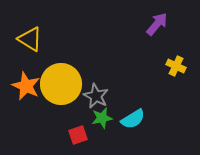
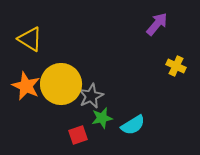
gray star: moved 5 px left; rotated 20 degrees clockwise
cyan semicircle: moved 6 px down
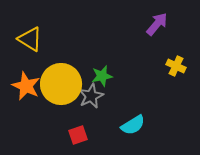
green star: moved 42 px up
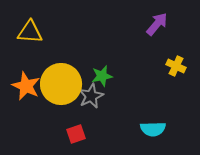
yellow triangle: moved 7 px up; rotated 28 degrees counterclockwise
cyan semicircle: moved 20 px right, 4 px down; rotated 30 degrees clockwise
red square: moved 2 px left, 1 px up
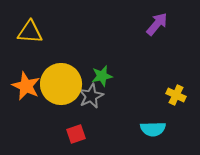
yellow cross: moved 29 px down
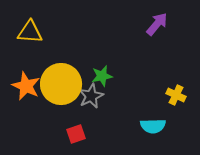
cyan semicircle: moved 3 px up
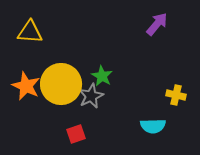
green star: rotated 30 degrees counterclockwise
yellow cross: rotated 12 degrees counterclockwise
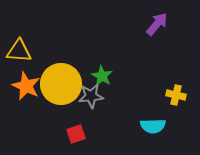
yellow triangle: moved 11 px left, 19 px down
gray star: rotated 20 degrees clockwise
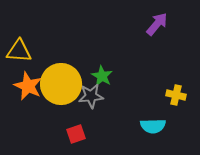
orange star: moved 2 px right
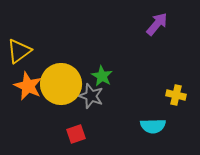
yellow triangle: rotated 40 degrees counterclockwise
gray star: rotated 25 degrees clockwise
